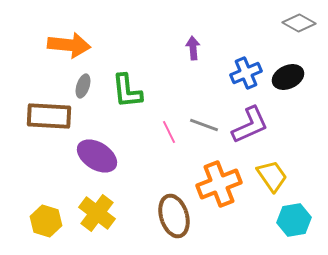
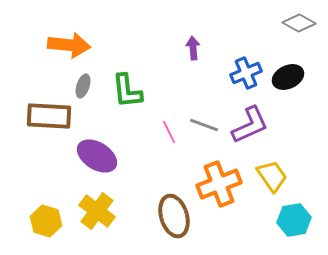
yellow cross: moved 2 px up
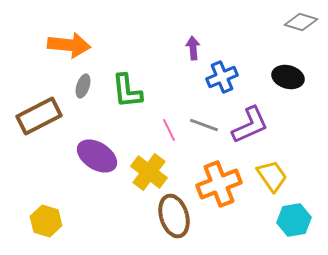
gray diamond: moved 2 px right, 1 px up; rotated 12 degrees counterclockwise
blue cross: moved 24 px left, 4 px down
black ellipse: rotated 40 degrees clockwise
brown rectangle: moved 10 px left; rotated 30 degrees counterclockwise
pink line: moved 2 px up
yellow cross: moved 52 px right, 39 px up
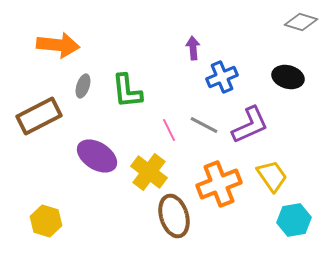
orange arrow: moved 11 px left
gray line: rotated 8 degrees clockwise
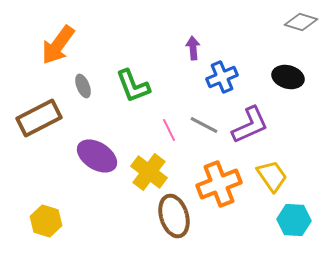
orange arrow: rotated 120 degrees clockwise
gray ellipse: rotated 40 degrees counterclockwise
green L-shape: moved 6 px right, 5 px up; rotated 15 degrees counterclockwise
brown rectangle: moved 2 px down
cyan hexagon: rotated 12 degrees clockwise
